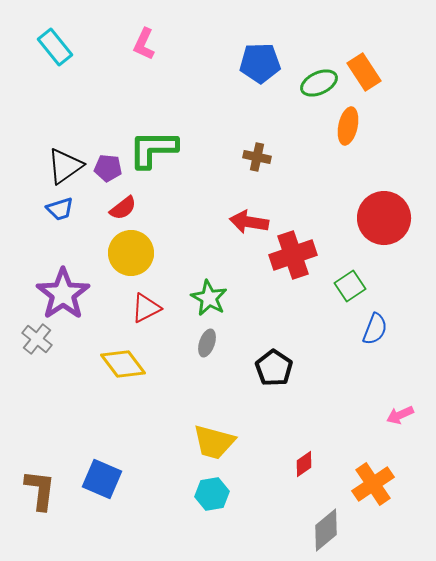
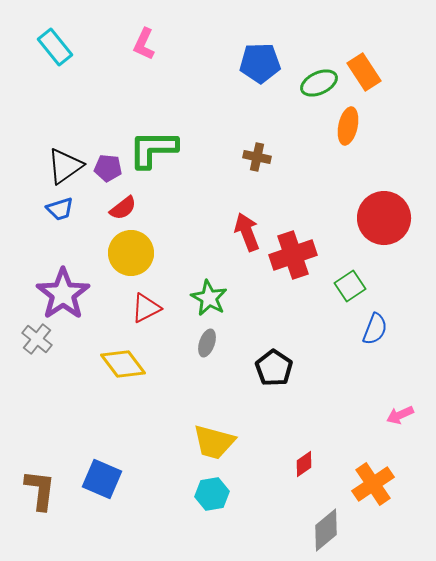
red arrow: moved 2 px left, 10 px down; rotated 60 degrees clockwise
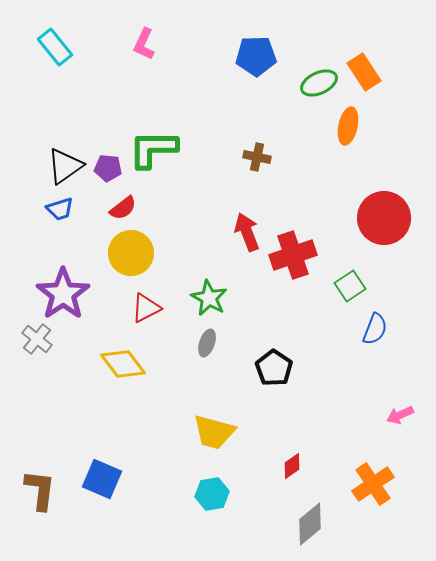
blue pentagon: moved 4 px left, 7 px up
yellow trapezoid: moved 10 px up
red diamond: moved 12 px left, 2 px down
gray diamond: moved 16 px left, 6 px up
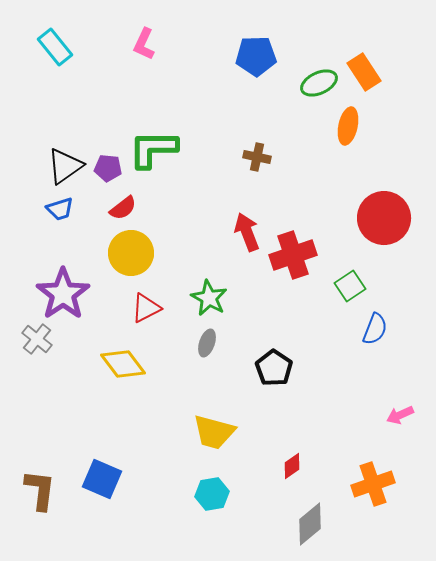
orange cross: rotated 15 degrees clockwise
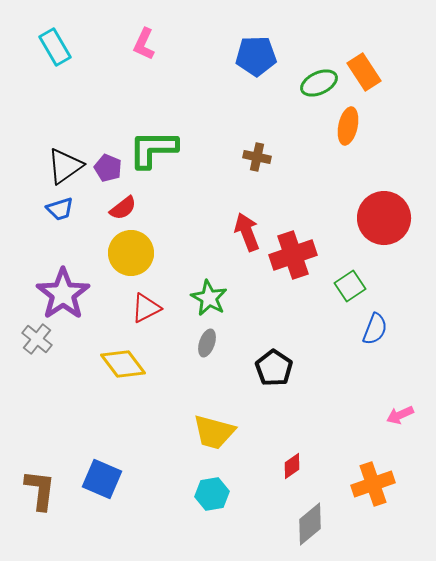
cyan rectangle: rotated 9 degrees clockwise
purple pentagon: rotated 16 degrees clockwise
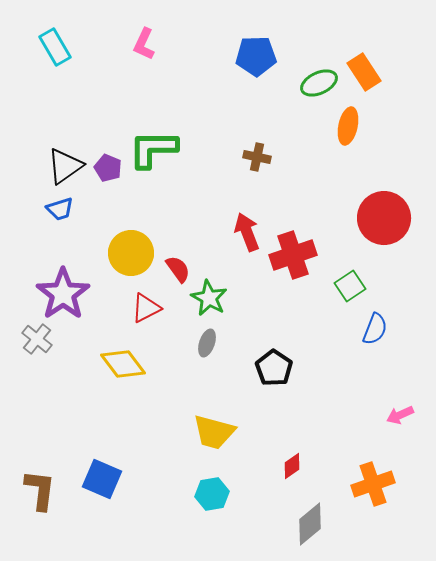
red semicircle: moved 55 px right, 61 px down; rotated 88 degrees counterclockwise
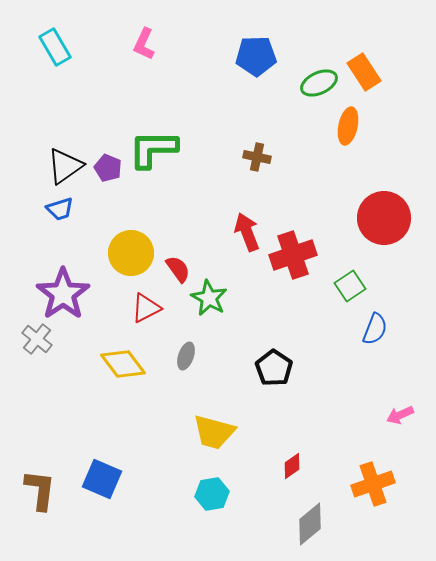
gray ellipse: moved 21 px left, 13 px down
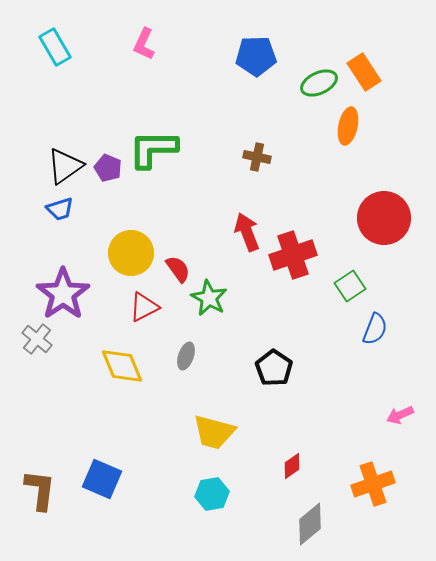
red triangle: moved 2 px left, 1 px up
yellow diamond: moved 1 px left, 2 px down; rotated 15 degrees clockwise
